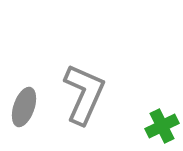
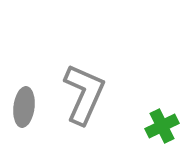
gray ellipse: rotated 12 degrees counterclockwise
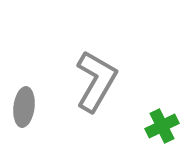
gray L-shape: moved 12 px right, 13 px up; rotated 6 degrees clockwise
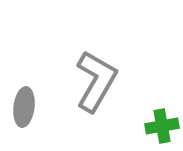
green cross: rotated 16 degrees clockwise
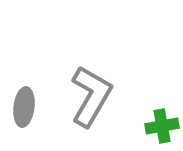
gray L-shape: moved 5 px left, 15 px down
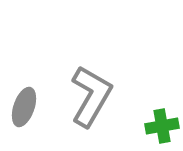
gray ellipse: rotated 12 degrees clockwise
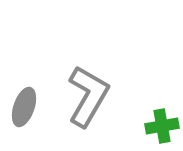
gray L-shape: moved 3 px left
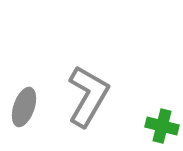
green cross: rotated 24 degrees clockwise
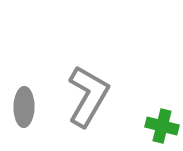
gray ellipse: rotated 18 degrees counterclockwise
